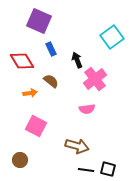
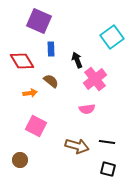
blue rectangle: rotated 24 degrees clockwise
black line: moved 21 px right, 28 px up
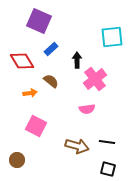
cyan square: rotated 30 degrees clockwise
blue rectangle: rotated 48 degrees clockwise
black arrow: rotated 21 degrees clockwise
brown circle: moved 3 px left
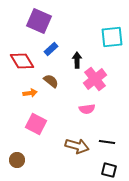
pink square: moved 2 px up
black square: moved 1 px right, 1 px down
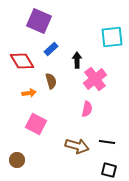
brown semicircle: rotated 35 degrees clockwise
orange arrow: moved 1 px left
pink semicircle: rotated 70 degrees counterclockwise
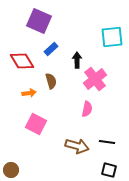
brown circle: moved 6 px left, 10 px down
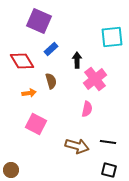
black line: moved 1 px right
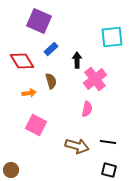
pink square: moved 1 px down
